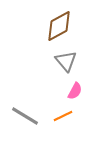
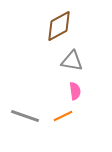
gray triangle: moved 6 px right; rotated 40 degrees counterclockwise
pink semicircle: rotated 36 degrees counterclockwise
gray line: rotated 12 degrees counterclockwise
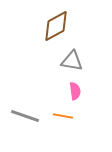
brown diamond: moved 3 px left
orange line: rotated 36 degrees clockwise
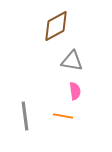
gray line: rotated 64 degrees clockwise
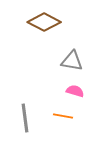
brown diamond: moved 12 px left, 4 px up; rotated 56 degrees clockwise
pink semicircle: rotated 66 degrees counterclockwise
gray line: moved 2 px down
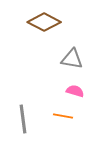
gray triangle: moved 2 px up
gray line: moved 2 px left, 1 px down
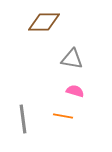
brown diamond: rotated 28 degrees counterclockwise
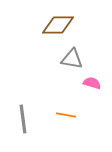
brown diamond: moved 14 px right, 3 px down
pink semicircle: moved 17 px right, 8 px up
orange line: moved 3 px right, 1 px up
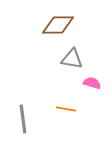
orange line: moved 6 px up
